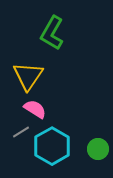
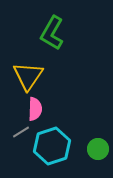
pink semicircle: rotated 60 degrees clockwise
cyan hexagon: rotated 12 degrees clockwise
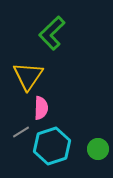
green L-shape: rotated 16 degrees clockwise
pink semicircle: moved 6 px right, 1 px up
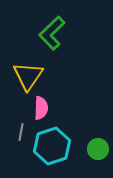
gray line: rotated 48 degrees counterclockwise
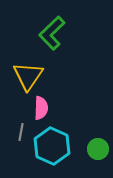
cyan hexagon: rotated 18 degrees counterclockwise
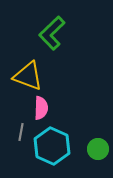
yellow triangle: rotated 44 degrees counterclockwise
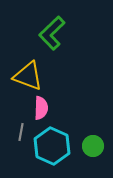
green circle: moved 5 px left, 3 px up
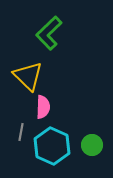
green L-shape: moved 3 px left
yellow triangle: rotated 24 degrees clockwise
pink semicircle: moved 2 px right, 1 px up
green circle: moved 1 px left, 1 px up
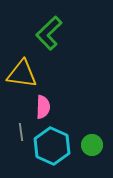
yellow triangle: moved 6 px left, 2 px up; rotated 36 degrees counterclockwise
gray line: rotated 18 degrees counterclockwise
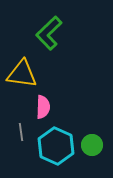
cyan hexagon: moved 4 px right
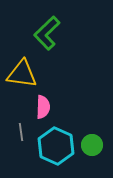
green L-shape: moved 2 px left
